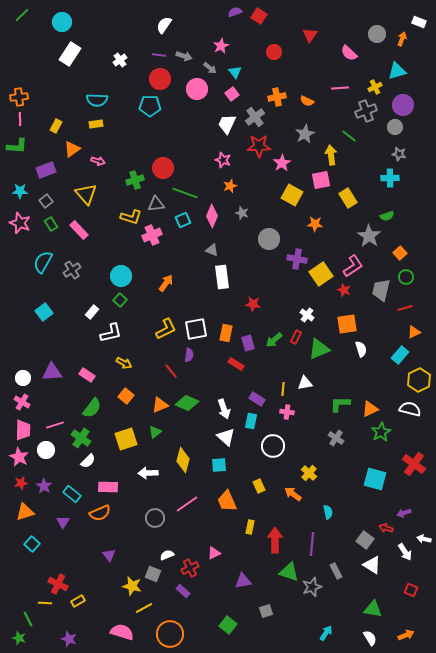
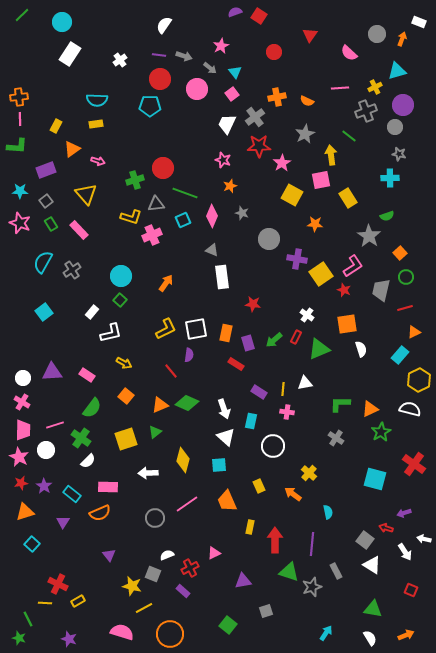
purple rectangle at (257, 399): moved 2 px right, 7 px up
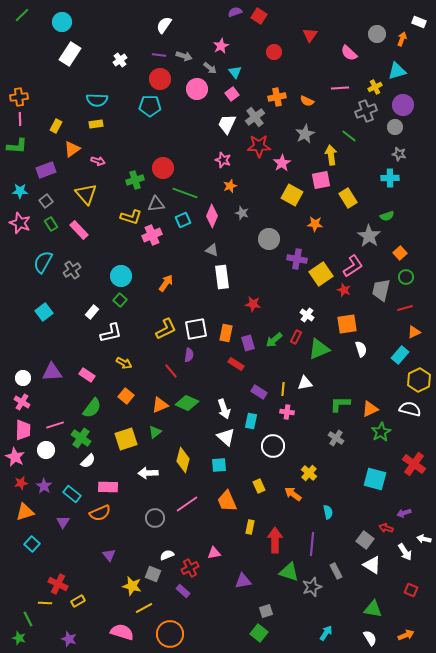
pink star at (19, 457): moved 4 px left
pink triangle at (214, 553): rotated 16 degrees clockwise
green square at (228, 625): moved 31 px right, 8 px down
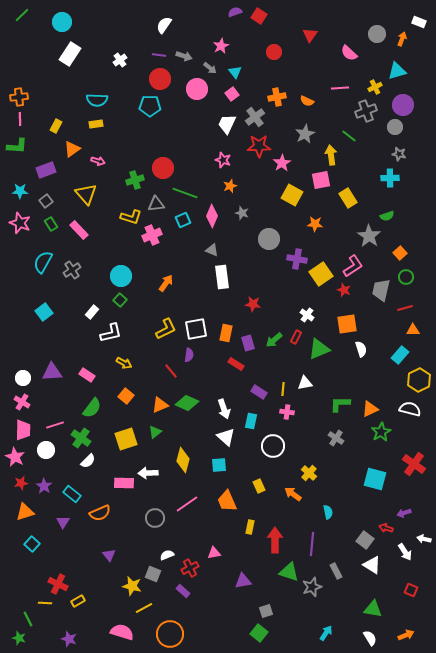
orange triangle at (414, 332): moved 1 px left, 2 px up; rotated 24 degrees clockwise
pink rectangle at (108, 487): moved 16 px right, 4 px up
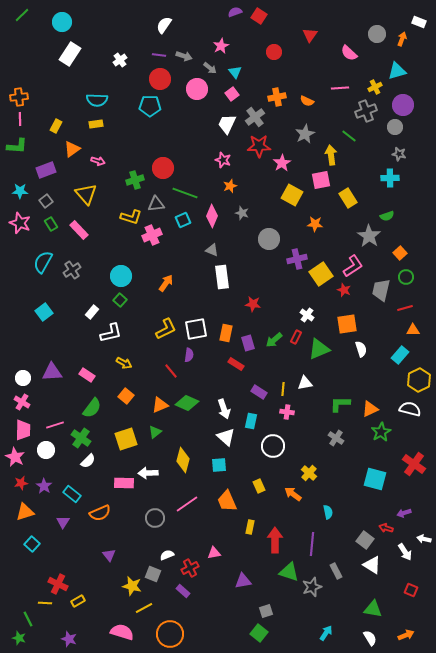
purple cross at (297, 259): rotated 24 degrees counterclockwise
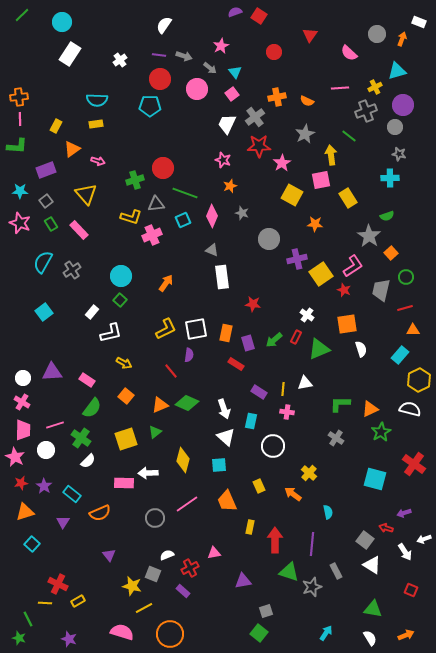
orange square at (400, 253): moved 9 px left
pink rectangle at (87, 375): moved 5 px down
white arrow at (424, 539): rotated 32 degrees counterclockwise
